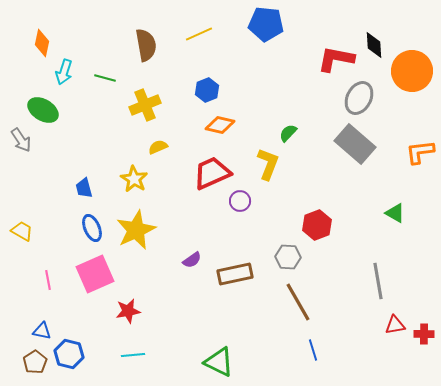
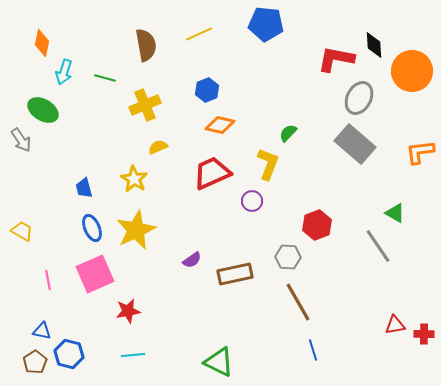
purple circle at (240, 201): moved 12 px right
gray line at (378, 281): moved 35 px up; rotated 24 degrees counterclockwise
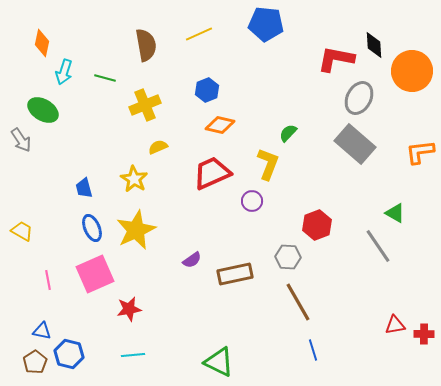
red star at (128, 311): moved 1 px right, 2 px up
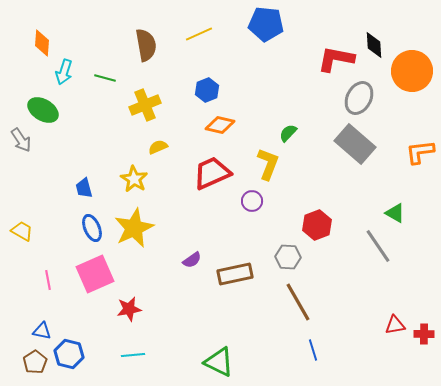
orange diamond at (42, 43): rotated 8 degrees counterclockwise
yellow star at (136, 230): moved 2 px left, 2 px up
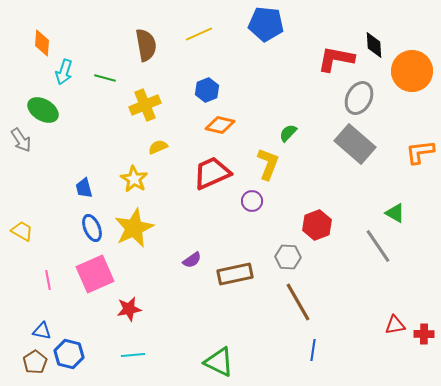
blue line at (313, 350): rotated 25 degrees clockwise
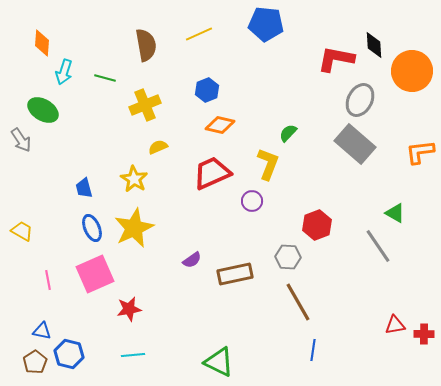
gray ellipse at (359, 98): moved 1 px right, 2 px down
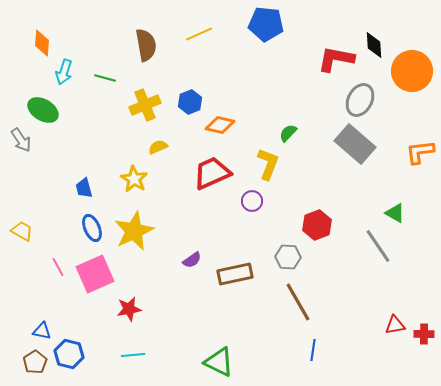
blue hexagon at (207, 90): moved 17 px left, 12 px down
yellow star at (134, 228): moved 3 px down
pink line at (48, 280): moved 10 px right, 13 px up; rotated 18 degrees counterclockwise
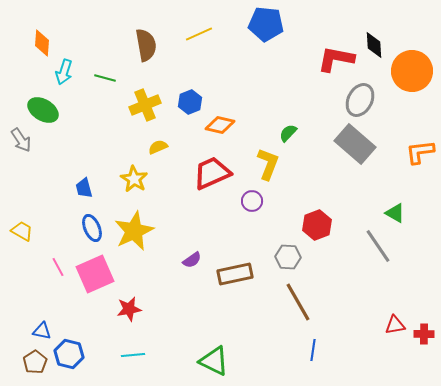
green triangle at (219, 362): moved 5 px left, 1 px up
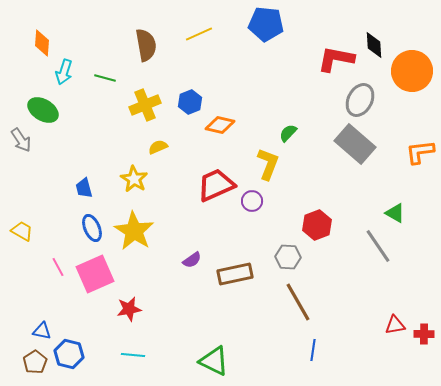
red trapezoid at (212, 173): moved 4 px right, 12 px down
yellow star at (134, 231): rotated 15 degrees counterclockwise
cyan line at (133, 355): rotated 10 degrees clockwise
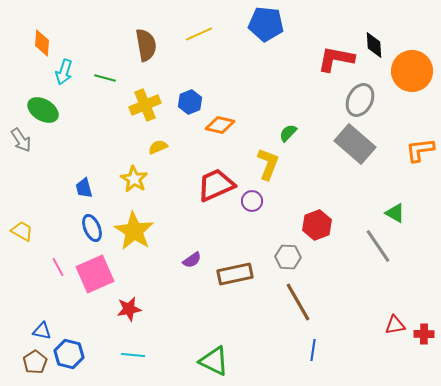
orange L-shape at (420, 152): moved 2 px up
